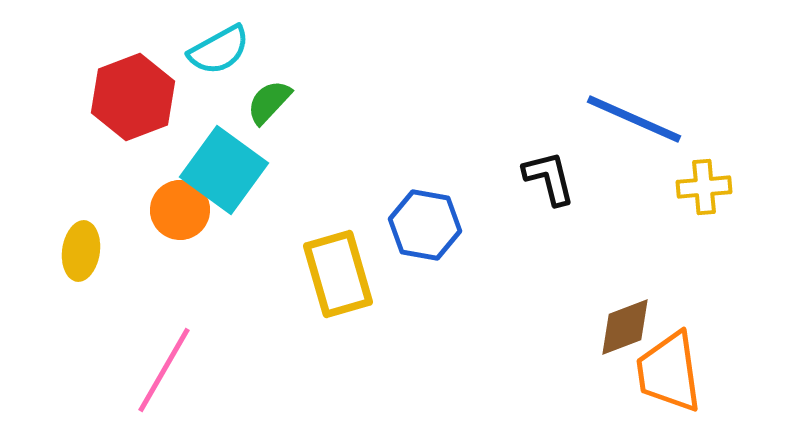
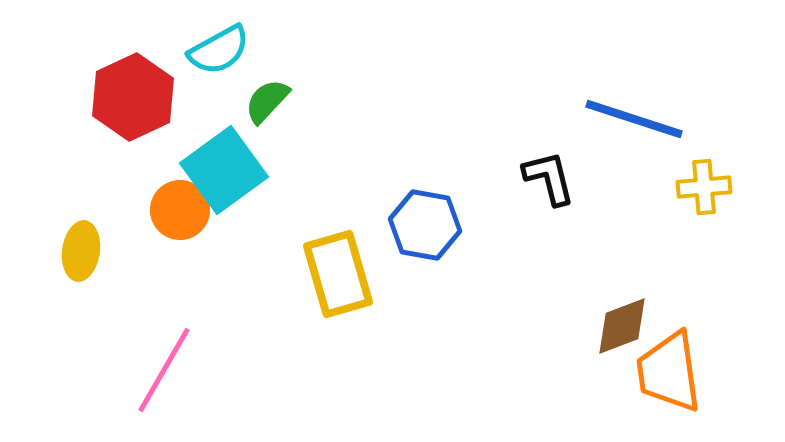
red hexagon: rotated 4 degrees counterclockwise
green semicircle: moved 2 px left, 1 px up
blue line: rotated 6 degrees counterclockwise
cyan square: rotated 18 degrees clockwise
brown diamond: moved 3 px left, 1 px up
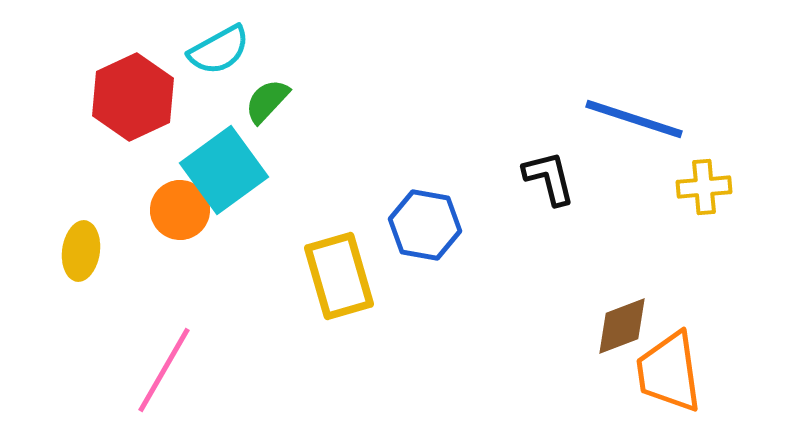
yellow rectangle: moved 1 px right, 2 px down
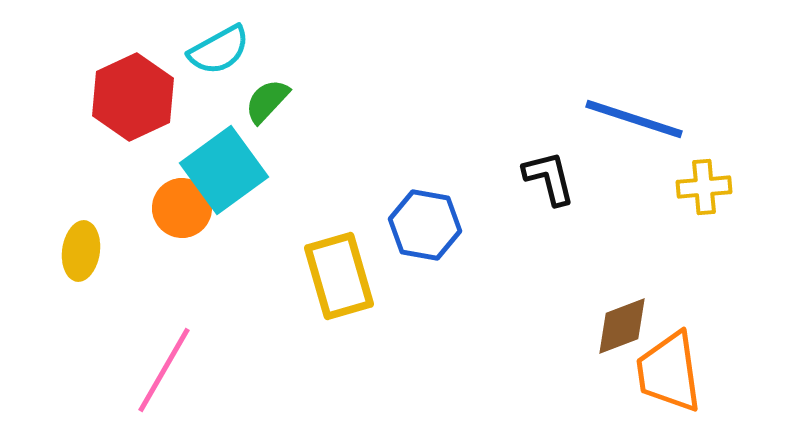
orange circle: moved 2 px right, 2 px up
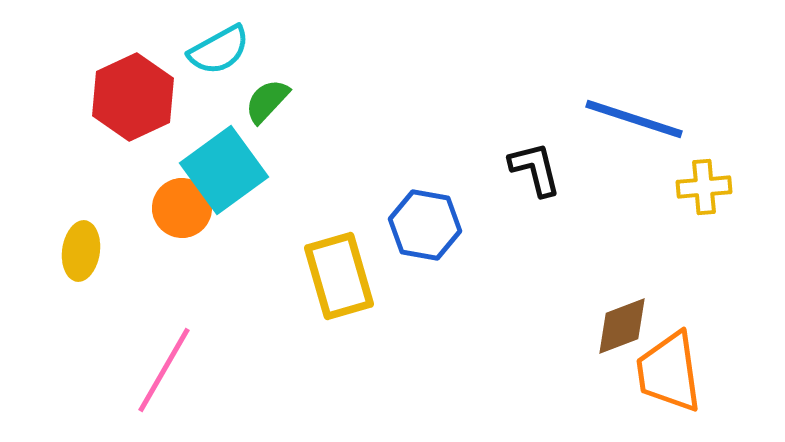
black L-shape: moved 14 px left, 9 px up
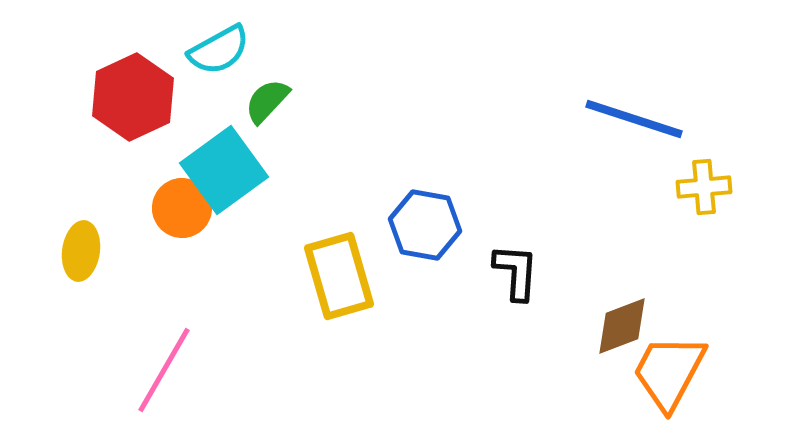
black L-shape: moved 19 px left, 103 px down; rotated 18 degrees clockwise
orange trapezoid: rotated 36 degrees clockwise
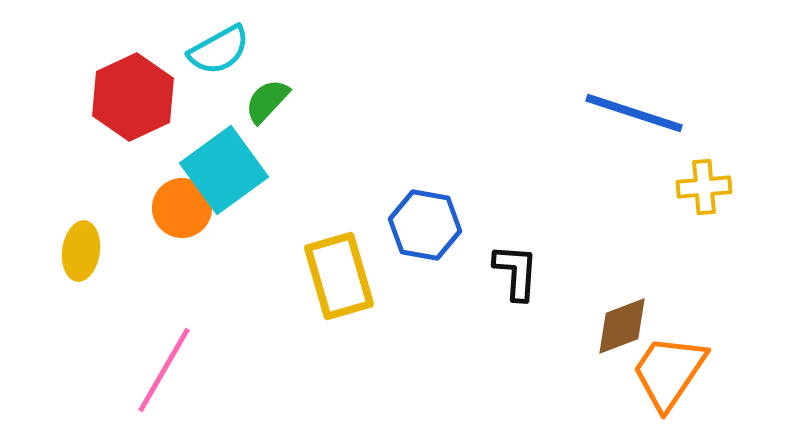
blue line: moved 6 px up
orange trapezoid: rotated 6 degrees clockwise
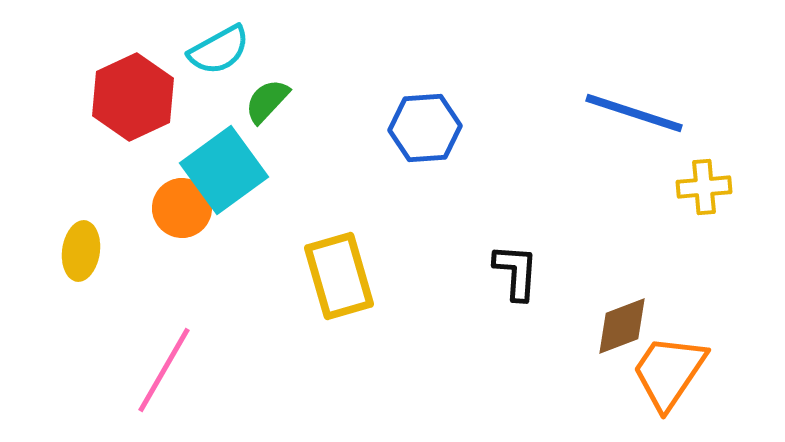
blue hexagon: moved 97 px up; rotated 14 degrees counterclockwise
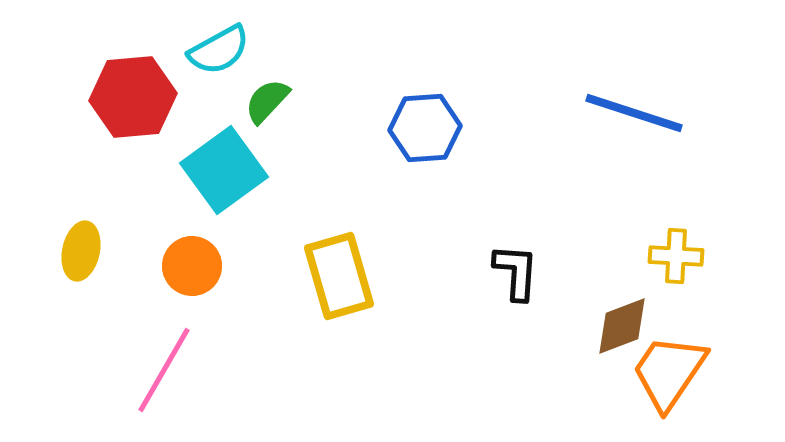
red hexagon: rotated 20 degrees clockwise
yellow cross: moved 28 px left, 69 px down; rotated 8 degrees clockwise
orange circle: moved 10 px right, 58 px down
yellow ellipse: rotated 4 degrees clockwise
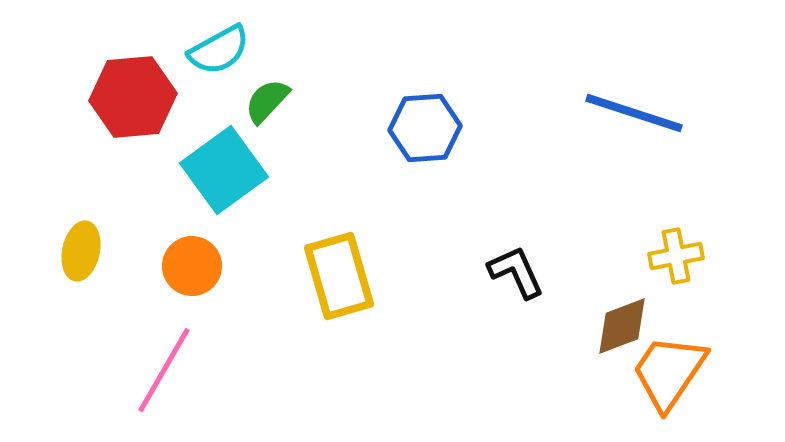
yellow cross: rotated 14 degrees counterclockwise
black L-shape: rotated 28 degrees counterclockwise
